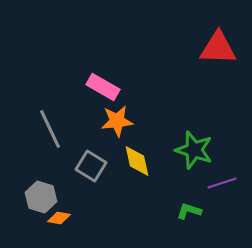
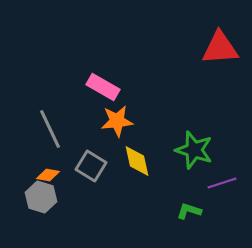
red triangle: moved 2 px right; rotated 6 degrees counterclockwise
orange diamond: moved 11 px left, 43 px up
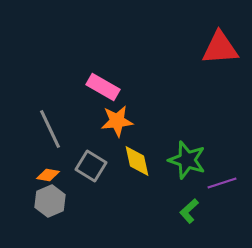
green star: moved 7 px left, 10 px down
gray hexagon: moved 9 px right, 4 px down; rotated 20 degrees clockwise
green L-shape: rotated 60 degrees counterclockwise
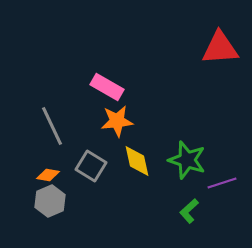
pink rectangle: moved 4 px right
gray line: moved 2 px right, 3 px up
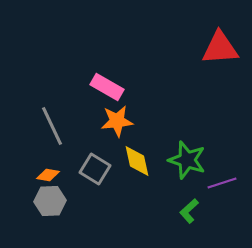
gray square: moved 4 px right, 3 px down
gray hexagon: rotated 20 degrees clockwise
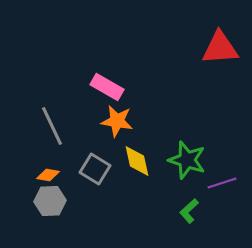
orange star: rotated 16 degrees clockwise
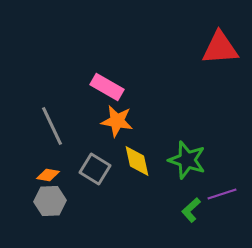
purple line: moved 11 px down
green L-shape: moved 2 px right, 1 px up
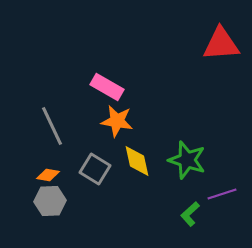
red triangle: moved 1 px right, 4 px up
green L-shape: moved 1 px left, 4 px down
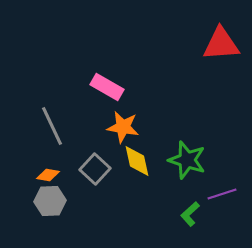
orange star: moved 6 px right, 6 px down
gray square: rotated 12 degrees clockwise
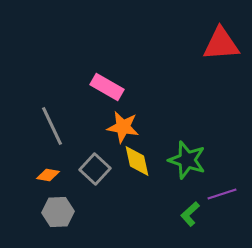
gray hexagon: moved 8 px right, 11 px down
